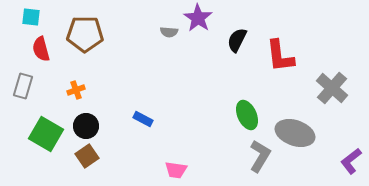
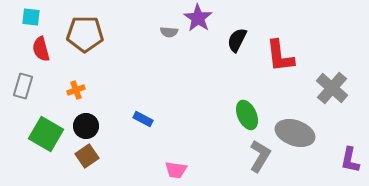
purple L-shape: moved 1 px left, 1 px up; rotated 40 degrees counterclockwise
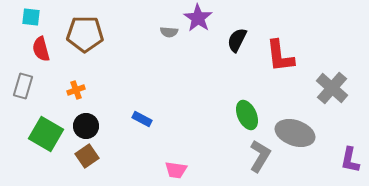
blue rectangle: moved 1 px left
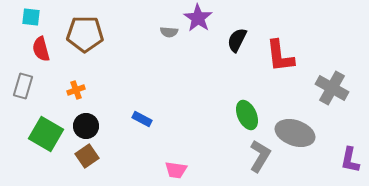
gray cross: rotated 12 degrees counterclockwise
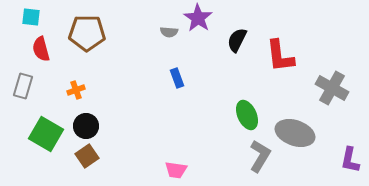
brown pentagon: moved 2 px right, 1 px up
blue rectangle: moved 35 px right, 41 px up; rotated 42 degrees clockwise
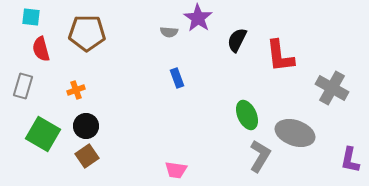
green square: moved 3 px left
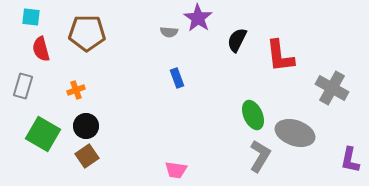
green ellipse: moved 6 px right
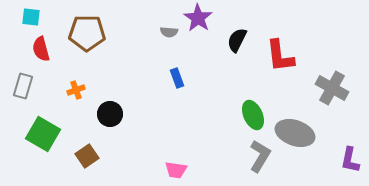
black circle: moved 24 px right, 12 px up
